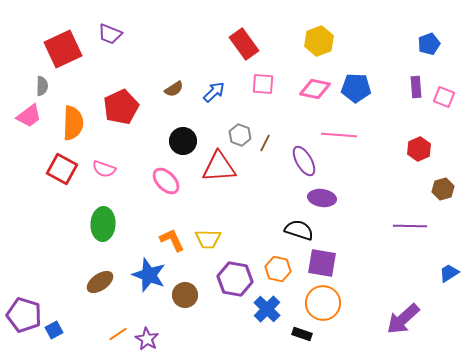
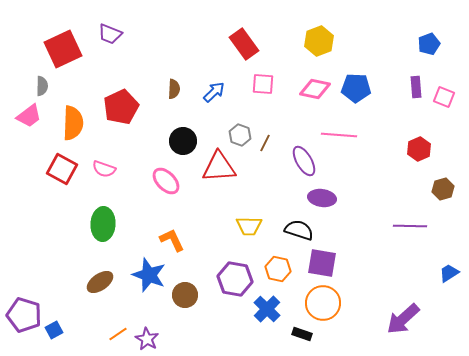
brown semicircle at (174, 89): rotated 54 degrees counterclockwise
yellow trapezoid at (208, 239): moved 41 px right, 13 px up
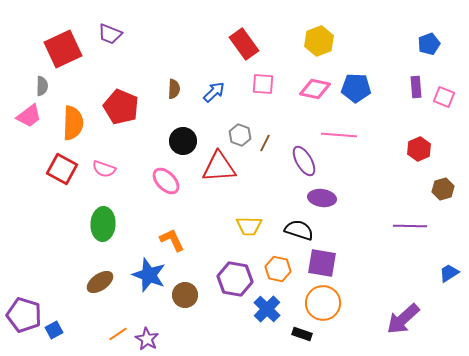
red pentagon at (121, 107): rotated 24 degrees counterclockwise
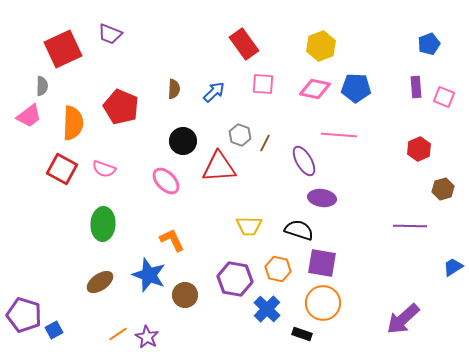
yellow hexagon at (319, 41): moved 2 px right, 5 px down
blue trapezoid at (449, 273): moved 4 px right, 6 px up
purple star at (147, 339): moved 2 px up
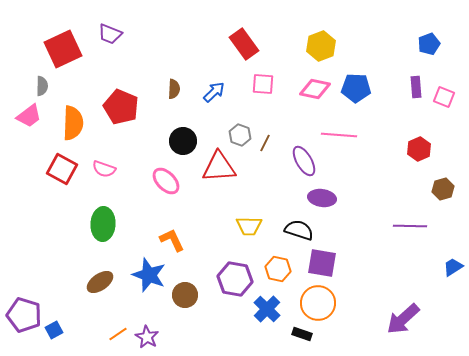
orange circle at (323, 303): moved 5 px left
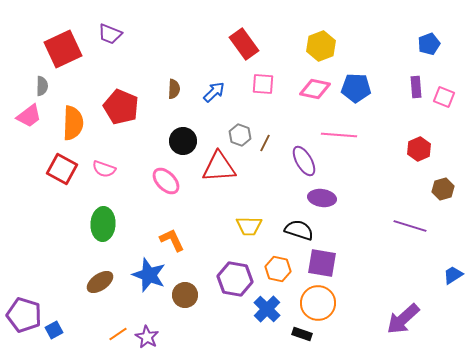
purple line at (410, 226): rotated 16 degrees clockwise
blue trapezoid at (453, 267): moved 8 px down
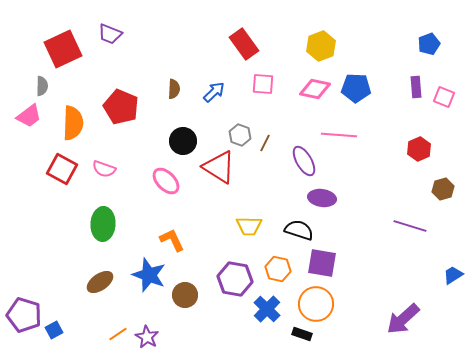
red triangle at (219, 167): rotated 36 degrees clockwise
orange circle at (318, 303): moved 2 px left, 1 px down
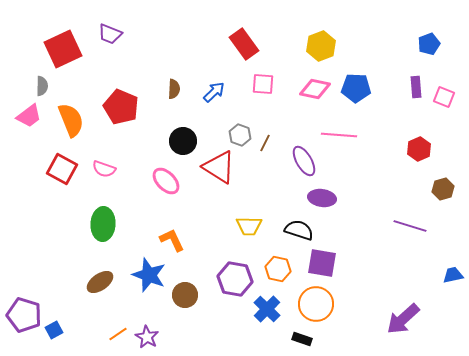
orange semicircle at (73, 123): moved 2 px left, 3 px up; rotated 24 degrees counterclockwise
blue trapezoid at (453, 275): rotated 20 degrees clockwise
black rectangle at (302, 334): moved 5 px down
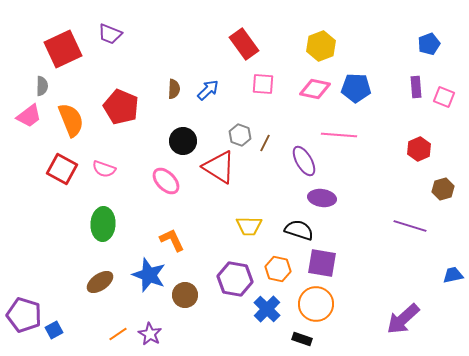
blue arrow at (214, 92): moved 6 px left, 2 px up
purple star at (147, 337): moved 3 px right, 3 px up
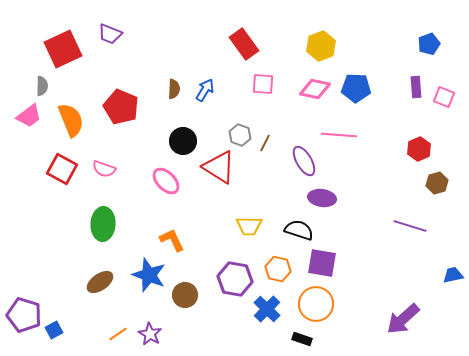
blue arrow at (208, 90): moved 3 px left; rotated 15 degrees counterclockwise
brown hexagon at (443, 189): moved 6 px left, 6 px up
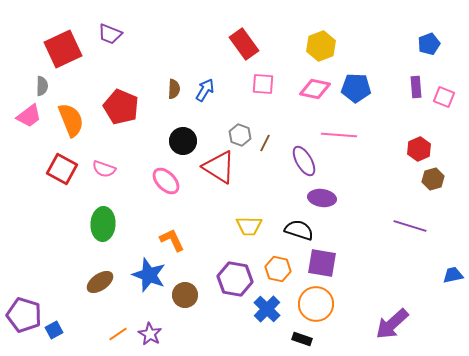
brown hexagon at (437, 183): moved 4 px left, 4 px up
purple arrow at (403, 319): moved 11 px left, 5 px down
